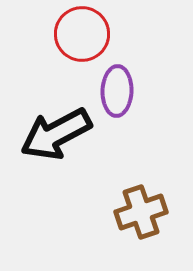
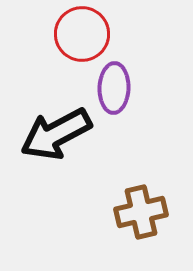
purple ellipse: moved 3 px left, 3 px up
brown cross: rotated 6 degrees clockwise
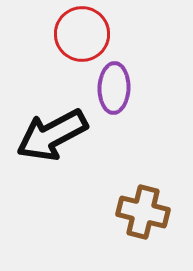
black arrow: moved 4 px left, 1 px down
brown cross: moved 2 px right; rotated 27 degrees clockwise
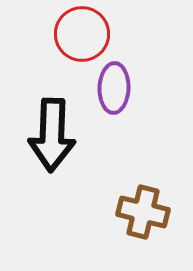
black arrow: rotated 60 degrees counterclockwise
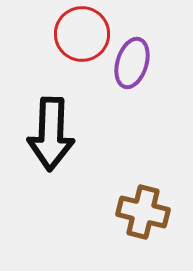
purple ellipse: moved 18 px right, 25 px up; rotated 15 degrees clockwise
black arrow: moved 1 px left, 1 px up
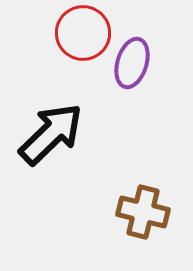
red circle: moved 1 px right, 1 px up
black arrow: rotated 136 degrees counterclockwise
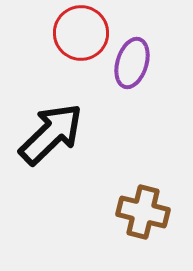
red circle: moved 2 px left
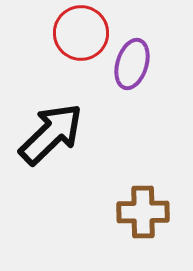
purple ellipse: moved 1 px down
brown cross: rotated 15 degrees counterclockwise
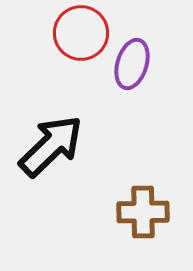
black arrow: moved 12 px down
